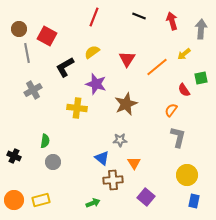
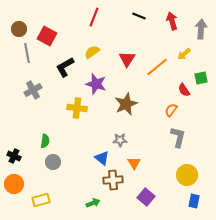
orange circle: moved 16 px up
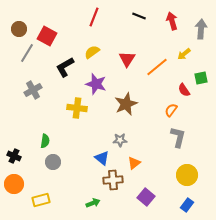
gray line: rotated 42 degrees clockwise
orange triangle: rotated 24 degrees clockwise
blue rectangle: moved 7 px left, 4 px down; rotated 24 degrees clockwise
